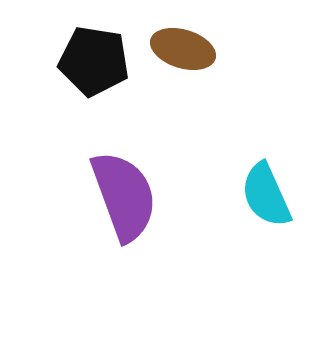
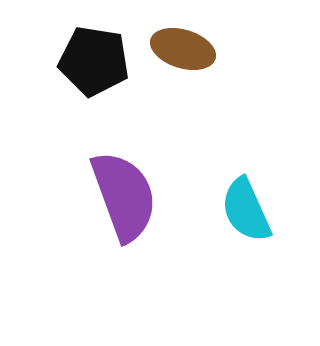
cyan semicircle: moved 20 px left, 15 px down
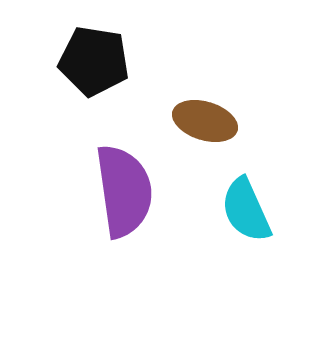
brown ellipse: moved 22 px right, 72 px down
purple semicircle: moved 5 px up; rotated 12 degrees clockwise
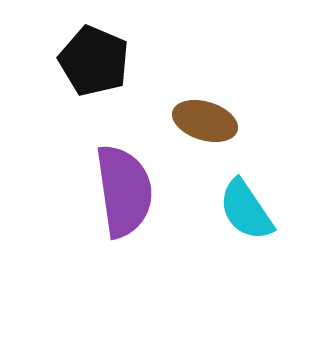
black pentagon: rotated 14 degrees clockwise
cyan semicircle: rotated 10 degrees counterclockwise
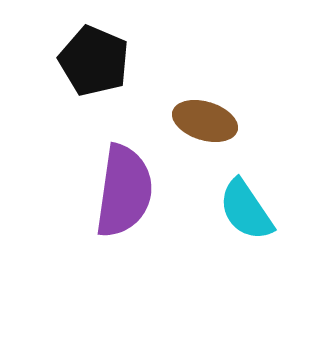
purple semicircle: rotated 16 degrees clockwise
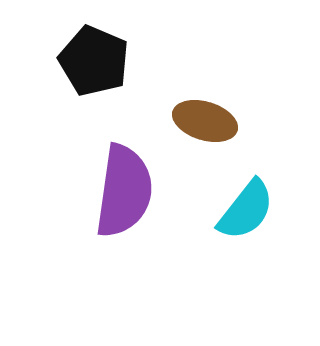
cyan semicircle: rotated 108 degrees counterclockwise
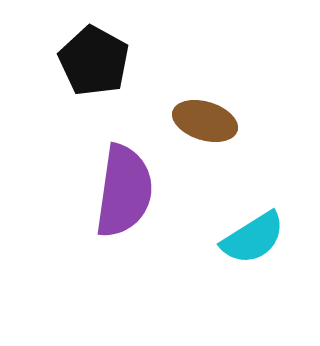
black pentagon: rotated 6 degrees clockwise
cyan semicircle: moved 7 px right, 28 px down; rotated 20 degrees clockwise
